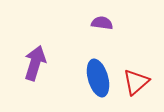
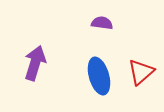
blue ellipse: moved 1 px right, 2 px up
red triangle: moved 5 px right, 10 px up
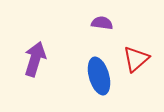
purple arrow: moved 4 px up
red triangle: moved 5 px left, 13 px up
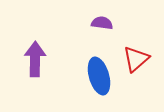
purple arrow: rotated 16 degrees counterclockwise
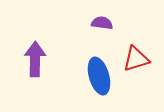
red triangle: rotated 24 degrees clockwise
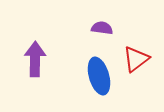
purple semicircle: moved 5 px down
red triangle: rotated 20 degrees counterclockwise
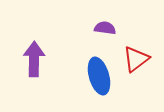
purple semicircle: moved 3 px right
purple arrow: moved 1 px left
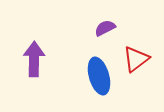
purple semicircle: rotated 35 degrees counterclockwise
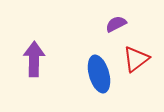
purple semicircle: moved 11 px right, 4 px up
blue ellipse: moved 2 px up
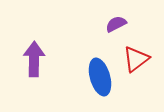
blue ellipse: moved 1 px right, 3 px down
